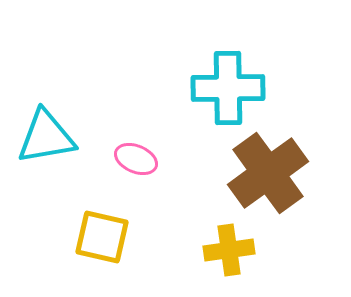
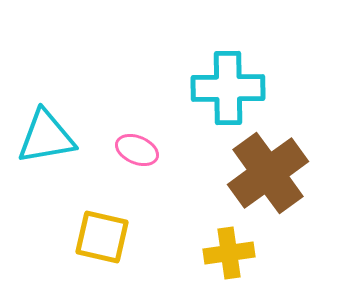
pink ellipse: moved 1 px right, 9 px up
yellow cross: moved 3 px down
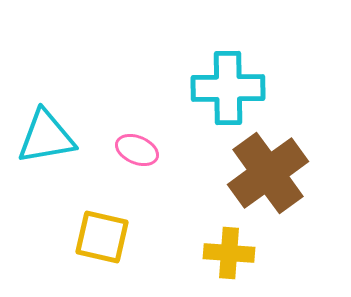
yellow cross: rotated 12 degrees clockwise
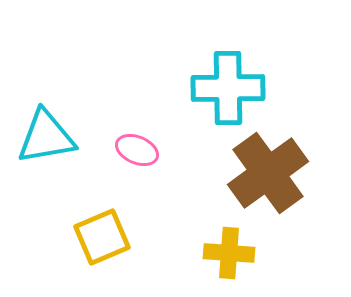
yellow square: rotated 36 degrees counterclockwise
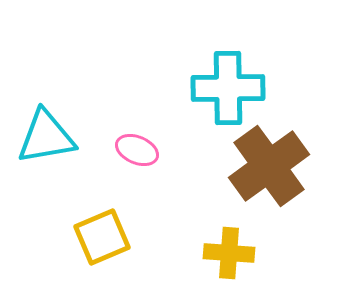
brown cross: moved 1 px right, 7 px up
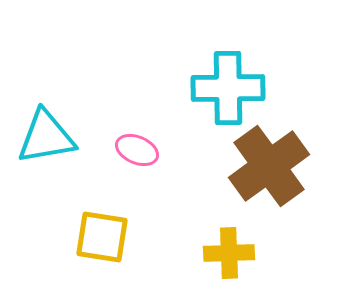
yellow square: rotated 32 degrees clockwise
yellow cross: rotated 6 degrees counterclockwise
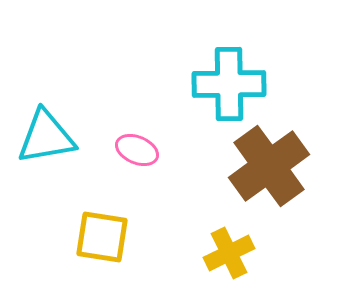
cyan cross: moved 1 px right, 4 px up
yellow cross: rotated 24 degrees counterclockwise
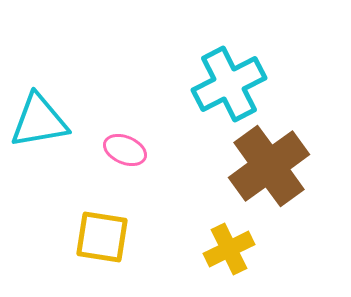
cyan cross: rotated 26 degrees counterclockwise
cyan triangle: moved 7 px left, 16 px up
pink ellipse: moved 12 px left
yellow cross: moved 4 px up
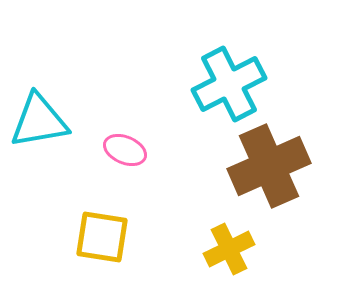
brown cross: rotated 12 degrees clockwise
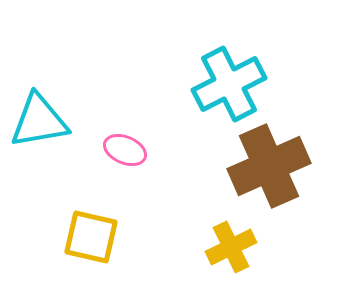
yellow square: moved 11 px left; rotated 4 degrees clockwise
yellow cross: moved 2 px right, 2 px up
